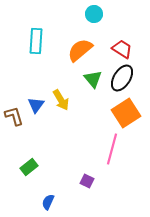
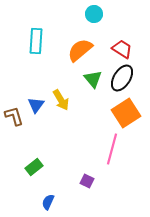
green rectangle: moved 5 px right
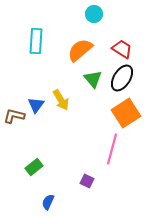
brown L-shape: rotated 60 degrees counterclockwise
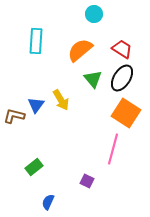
orange square: rotated 24 degrees counterclockwise
pink line: moved 1 px right
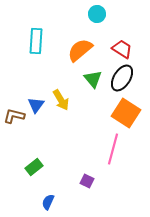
cyan circle: moved 3 px right
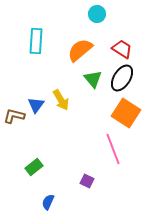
pink line: rotated 36 degrees counterclockwise
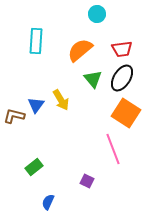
red trapezoid: rotated 140 degrees clockwise
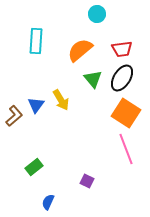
brown L-shape: rotated 125 degrees clockwise
pink line: moved 13 px right
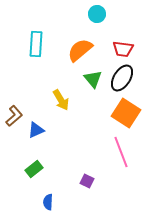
cyan rectangle: moved 3 px down
red trapezoid: moved 1 px right; rotated 15 degrees clockwise
blue triangle: moved 25 px down; rotated 30 degrees clockwise
pink line: moved 5 px left, 3 px down
green rectangle: moved 2 px down
blue semicircle: rotated 21 degrees counterclockwise
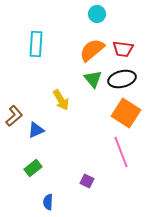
orange semicircle: moved 12 px right
black ellipse: moved 1 px down; rotated 44 degrees clockwise
green rectangle: moved 1 px left, 1 px up
